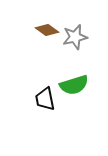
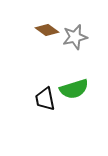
green semicircle: moved 4 px down
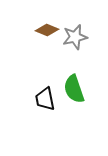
brown diamond: rotated 15 degrees counterclockwise
green semicircle: rotated 88 degrees clockwise
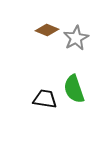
gray star: moved 1 px right, 1 px down; rotated 15 degrees counterclockwise
black trapezoid: rotated 110 degrees clockwise
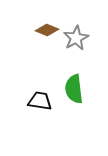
green semicircle: rotated 12 degrees clockwise
black trapezoid: moved 5 px left, 2 px down
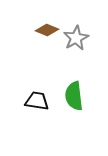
green semicircle: moved 7 px down
black trapezoid: moved 3 px left
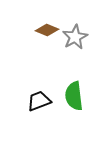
gray star: moved 1 px left, 1 px up
black trapezoid: moved 2 px right; rotated 30 degrees counterclockwise
